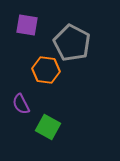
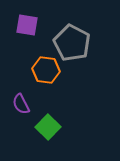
green square: rotated 15 degrees clockwise
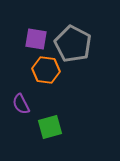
purple square: moved 9 px right, 14 px down
gray pentagon: moved 1 px right, 1 px down
green square: moved 2 px right; rotated 30 degrees clockwise
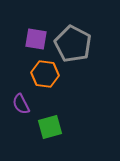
orange hexagon: moved 1 px left, 4 px down
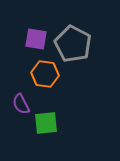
green square: moved 4 px left, 4 px up; rotated 10 degrees clockwise
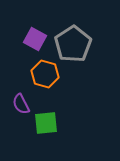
purple square: moved 1 px left; rotated 20 degrees clockwise
gray pentagon: rotated 12 degrees clockwise
orange hexagon: rotated 8 degrees clockwise
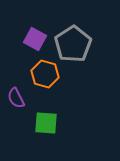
purple semicircle: moved 5 px left, 6 px up
green square: rotated 10 degrees clockwise
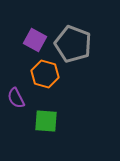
purple square: moved 1 px down
gray pentagon: rotated 18 degrees counterclockwise
green square: moved 2 px up
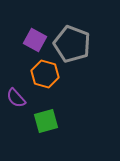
gray pentagon: moved 1 px left
purple semicircle: rotated 15 degrees counterclockwise
green square: rotated 20 degrees counterclockwise
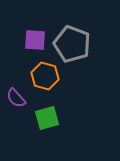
purple square: rotated 25 degrees counterclockwise
orange hexagon: moved 2 px down
green square: moved 1 px right, 3 px up
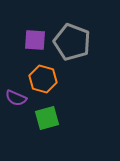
gray pentagon: moved 2 px up
orange hexagon: moved 2 px left, 3 px down
purple semicircle: rotated 25 degrees counterclockwise
